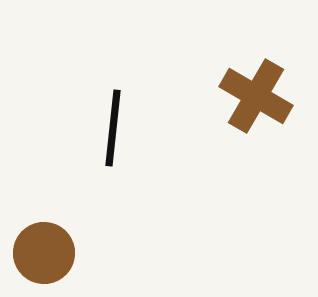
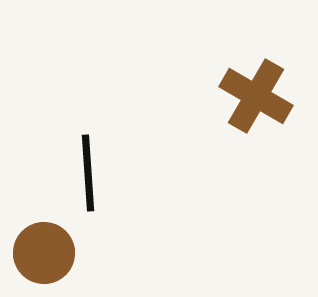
black line: moved 25 px left, 45 px down; rotated 10 degrees counterclockwise
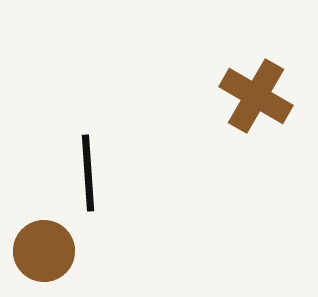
brown circle: moved 2 px up
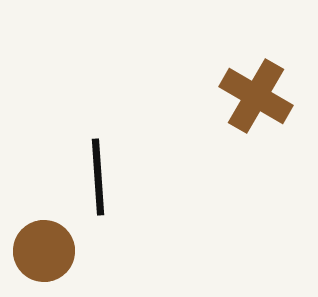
black line: moved 10 px right, 4 px down
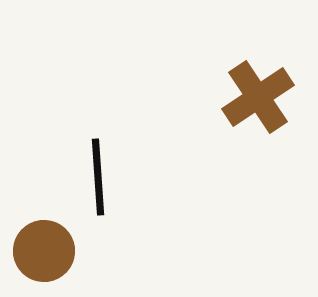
brown cross: moved 2 px right, 1 px down; rotated 26 degrees clockwise
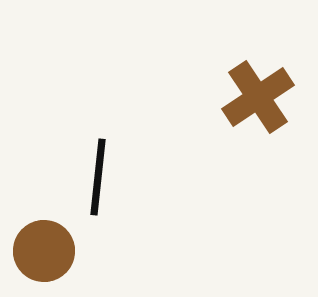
black line: rotated 10 degrees clockwise
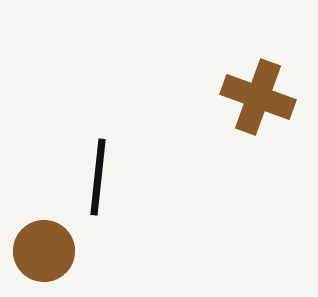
brown cross: rotated 36 degrees counterclockwise
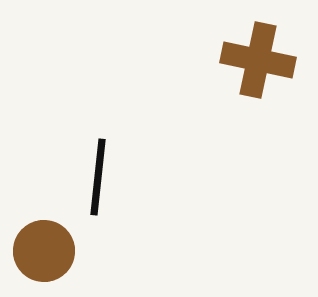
brown cross: moved 37 px up; rotated 8 degrees counterclockwise
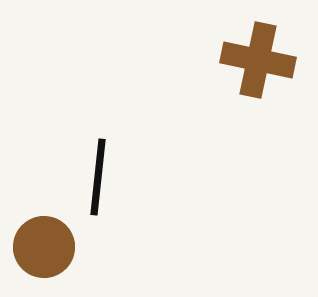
brown circle: moved 4 px up
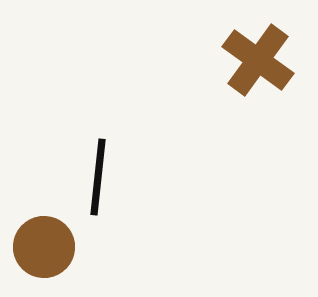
brown cross: rotated 24 degrees clockwise
